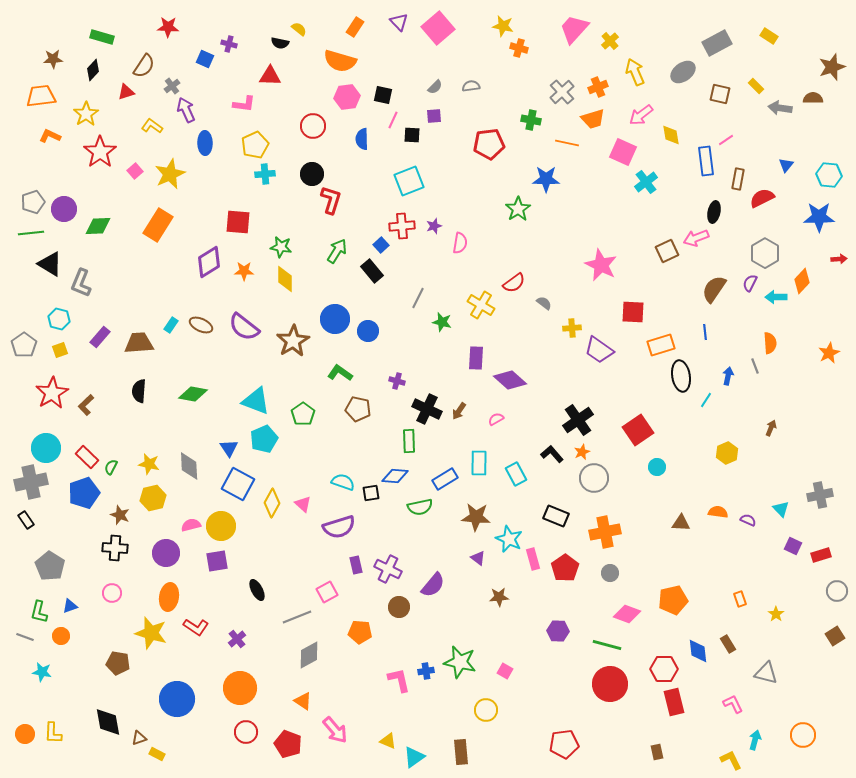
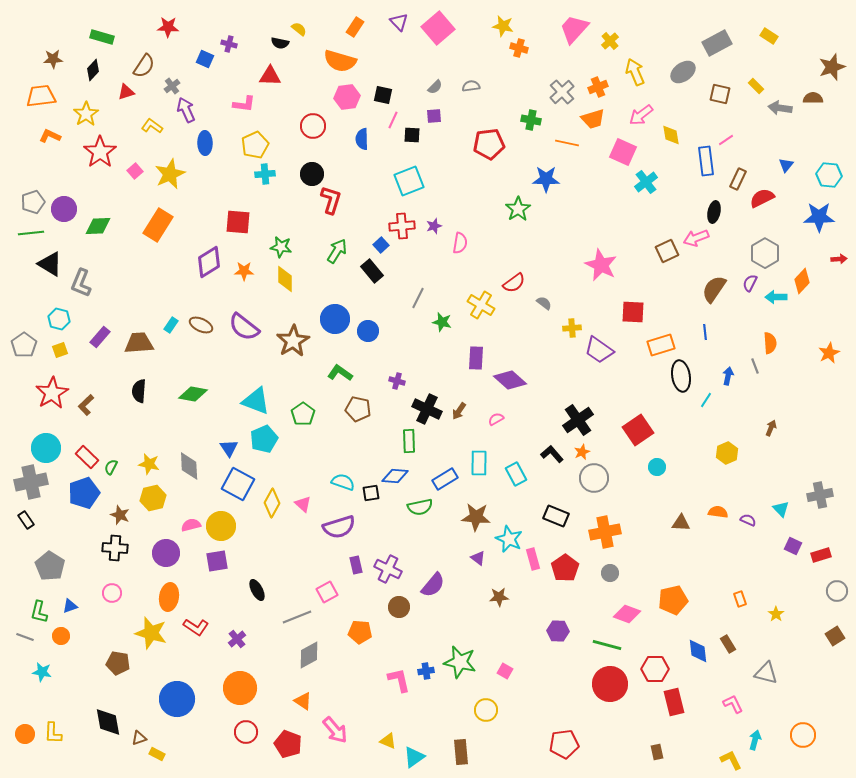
brown rectangle at (738, 179): rotated 15 degrees clockwise
red hexagon at (664, 669): moved 9 px left
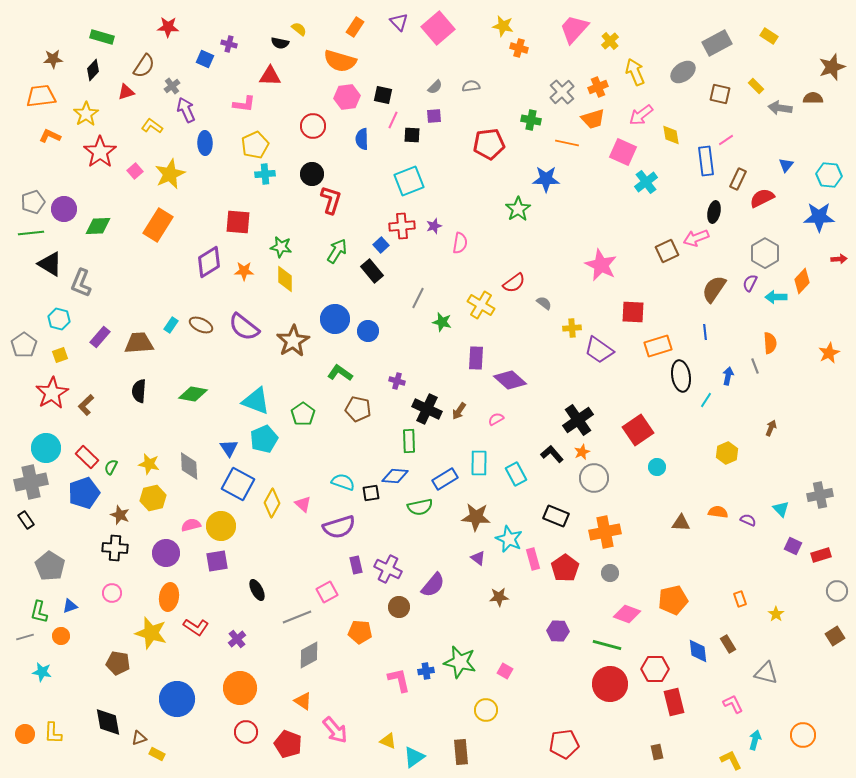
orange rectangle at (661, 345): moved 3 px left, 1 px down
yellow square at (60, 350): moved 5 px down
gray line at (25, 637): rotated 36 degrees counterclockwise
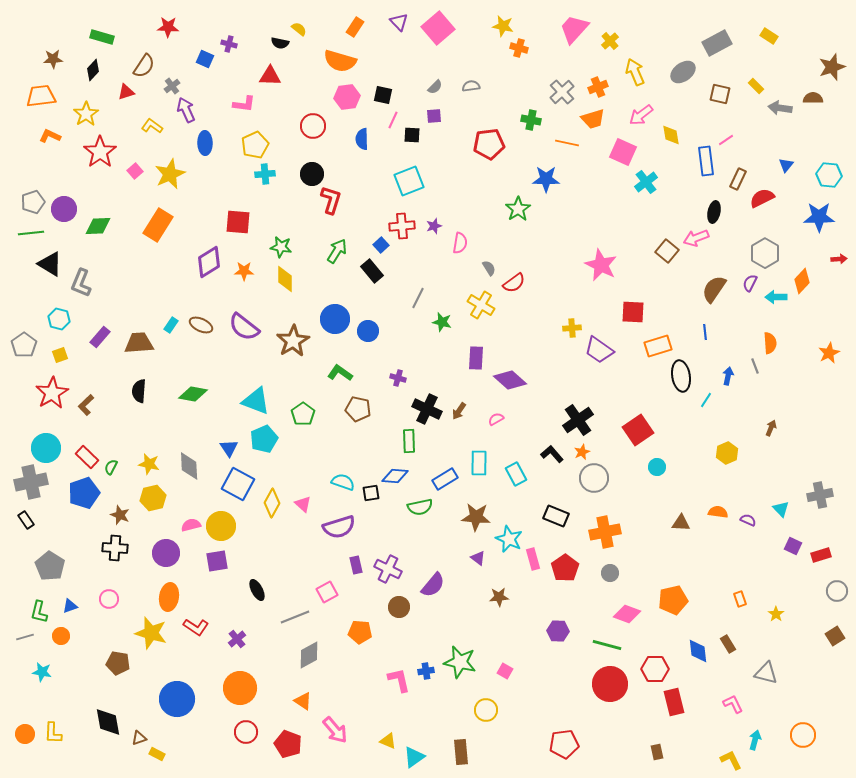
brown square at (667, 251): rotated 25 degrees counterclockwise
gray semicircle at (544, 303): moved 55 px left, 35 px up; rotated 21 degrees clockwise
purple cross at (397, 381): moved 1 px right, 3 px up
pink circle at (112, 593): moved 3 px left, 6 px down
gray line at (297, 617): moved 2 px left
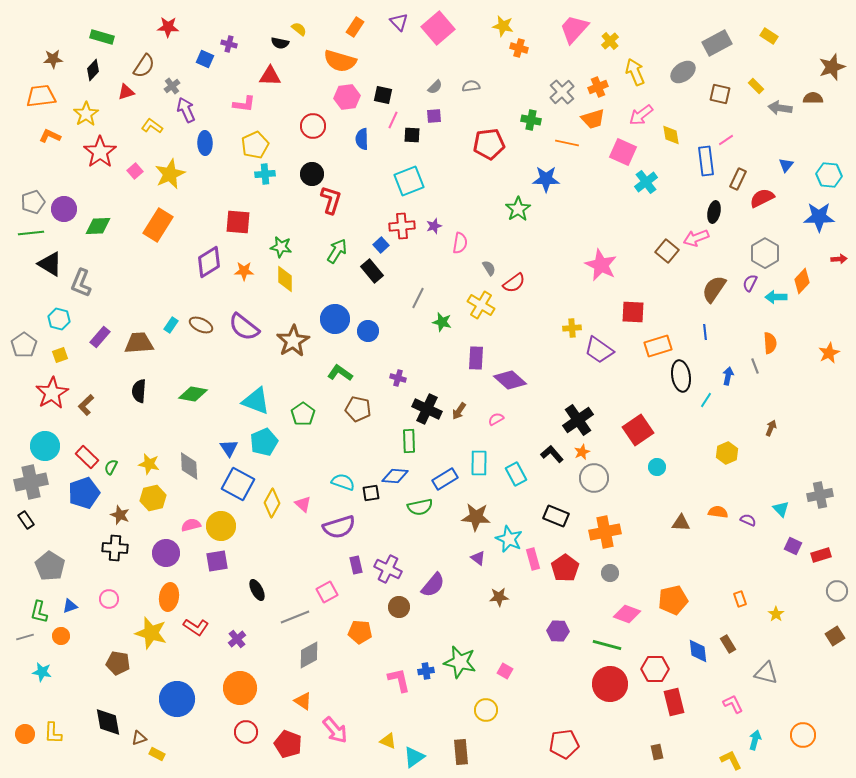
cyan pentagon at (264, 439): moved 3 px down
cyan circle at (46, 448): moved 1 px left, 2 px up
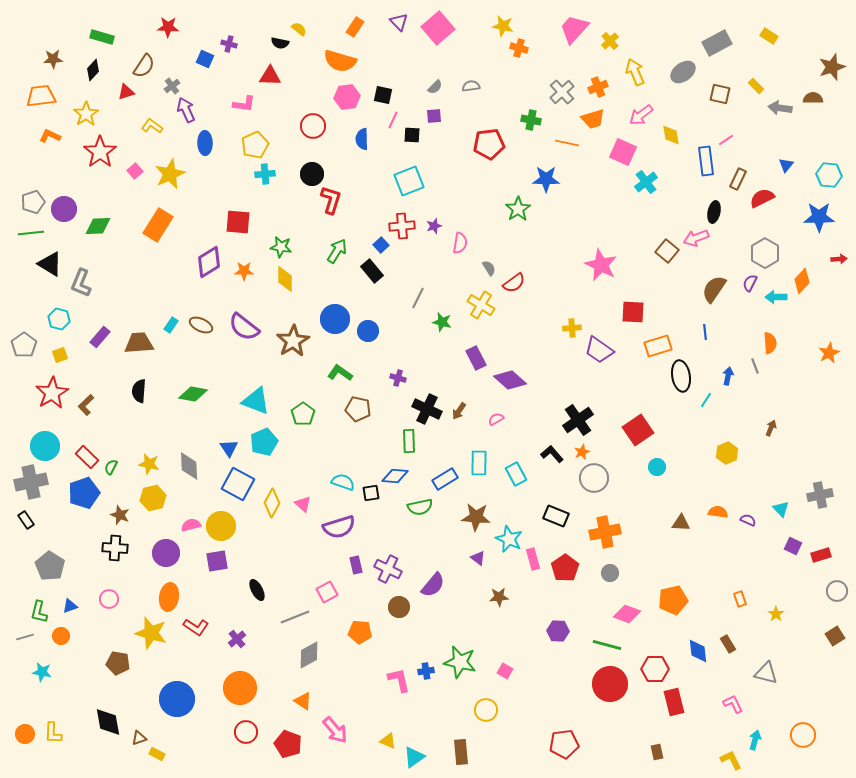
purple rectangle at (476, 358): rotated 30 degrees counterclockwise
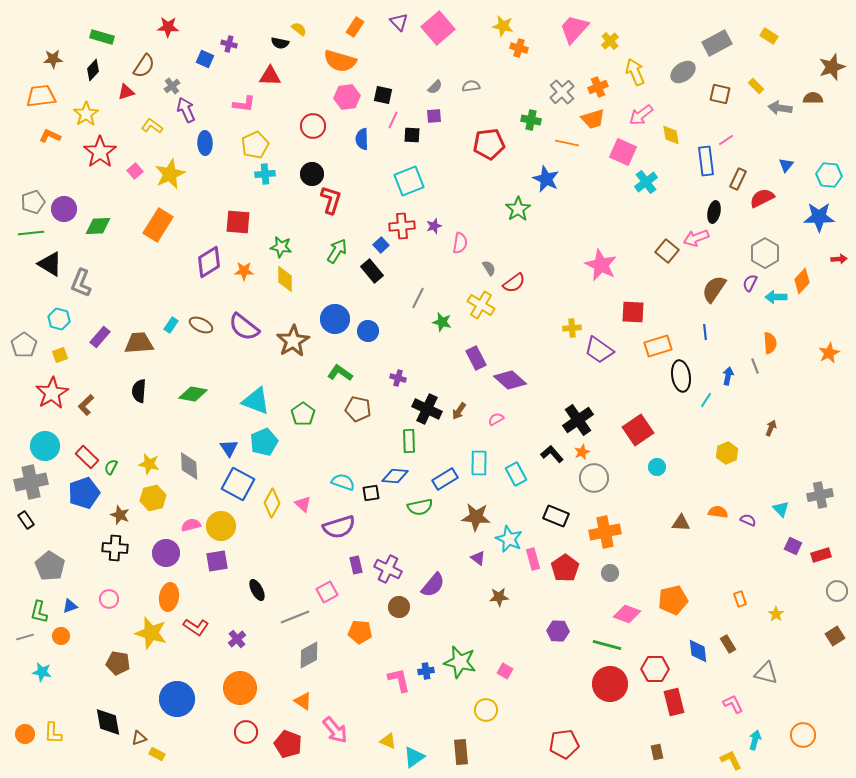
blue star at (546, 179): rotated 24 degrees clockwise
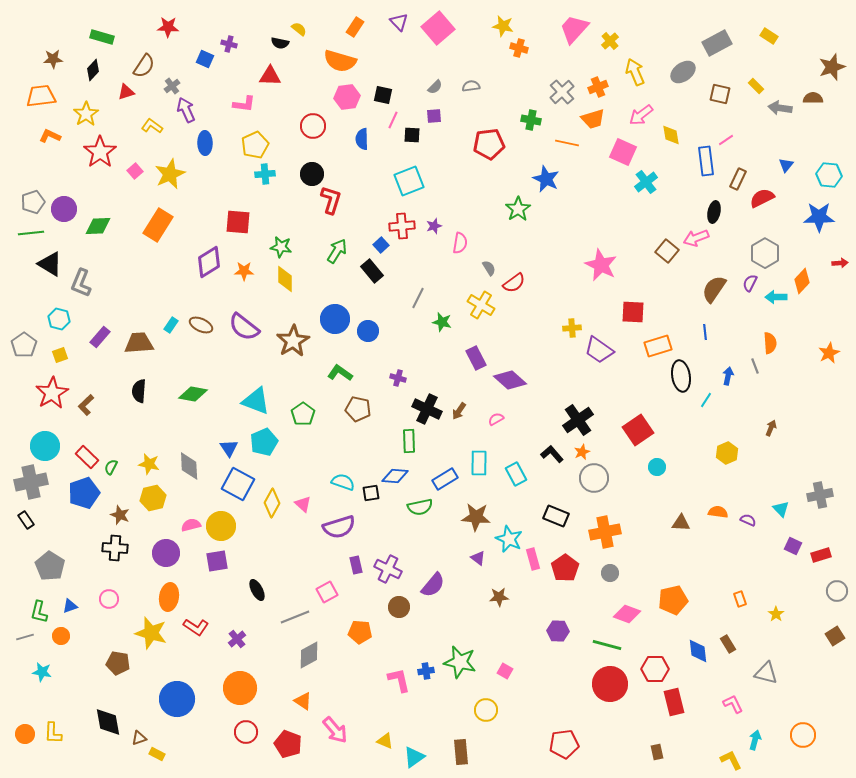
red arrow at (839, 259): moved 1 px right, 4 px down
yellow triangle at (388, 741): moved 3 px left
